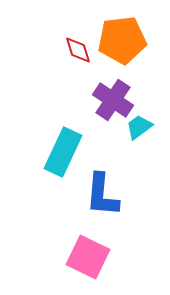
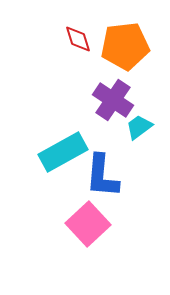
orange pentagon: moved 3 px right, 6 px down
red diamond: moved 11 px up
cyan rectangle: rotated 36 degrees clockwise
blue L-shape: moved 19 px up
pink square: moved 33 px up; rotated 21 degrees clockwise
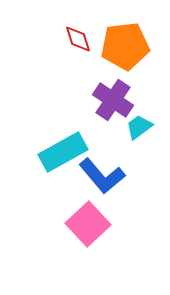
blue L-shape: rotated 45 degrees counterclockwise
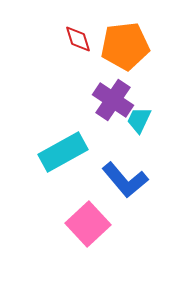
cyan trapezoid: moved 7 px up; rotated 28 degrees counterclockwise
blue L-shape: moved 23 px right, 4 px down
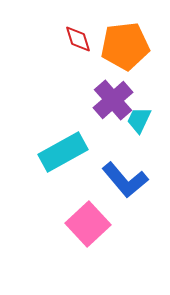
purple cross: rotated 15 degrees clockwise
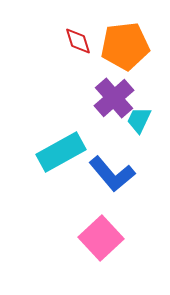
red diamond: moved 2 px down
purple cross: moved 1 px right, 2 px up
cyan rectangle: moved 2 px left
blue L-shape: moved 13 px left, 6 px up
pink square: moved 13 px right, 14 px down
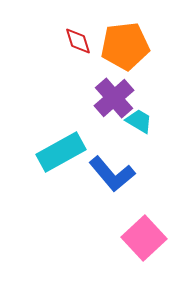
cyan trapezoid: moved 1 px down; rotated 96 degrees clockwise
pink square: moved 43 px right
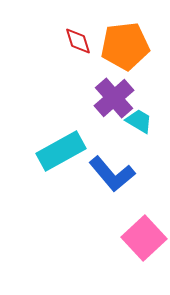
cyan rectangle: moved 1 px up
